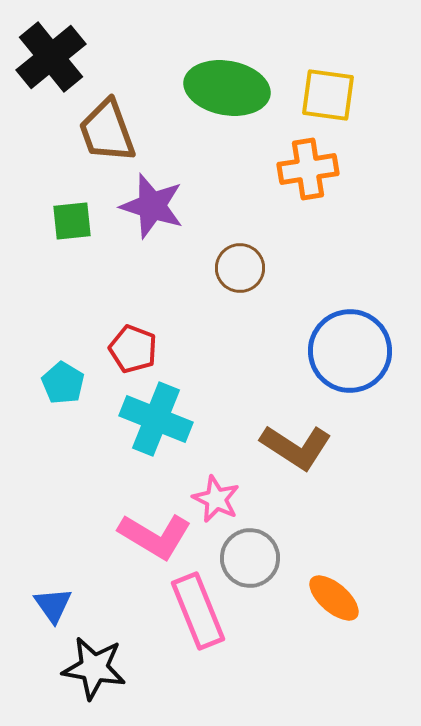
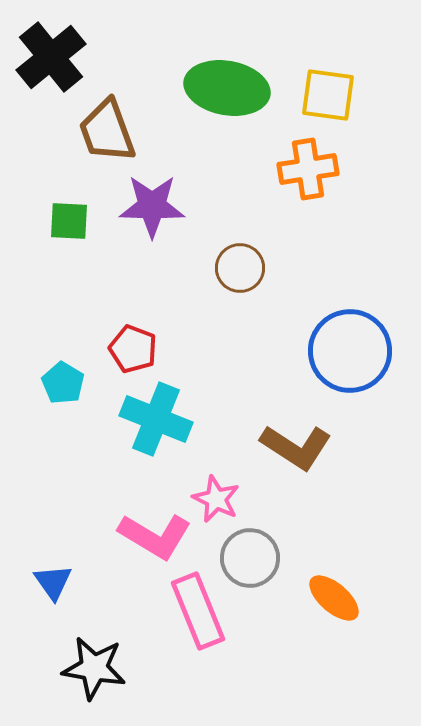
purple star: rotated 16 degrees counterclockwise
green square: moved 3 px left; rotated 9 degrees clockwise
blue triangle: moved 23 px up
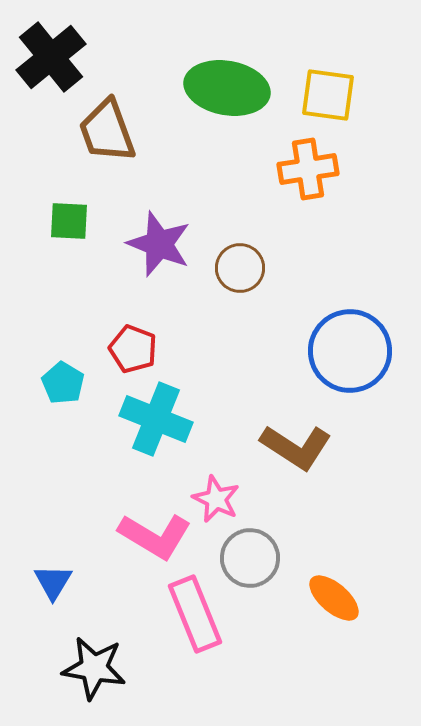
purple star: moved 7 px right, 38 px down; rotated 20 degrees clockwise
blue triangle: rotated 6 degrees clockwise
pink rectangle: moved 3 px left, 3 px down
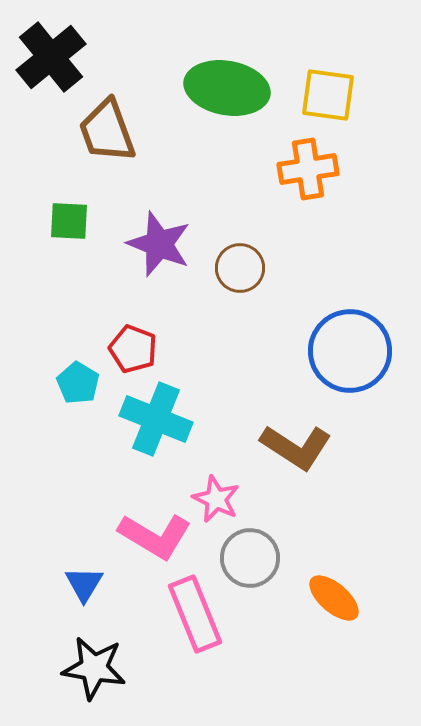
cyan pentagon: moved 15 px right
blue triangle: moved 31 px right, 2 px down
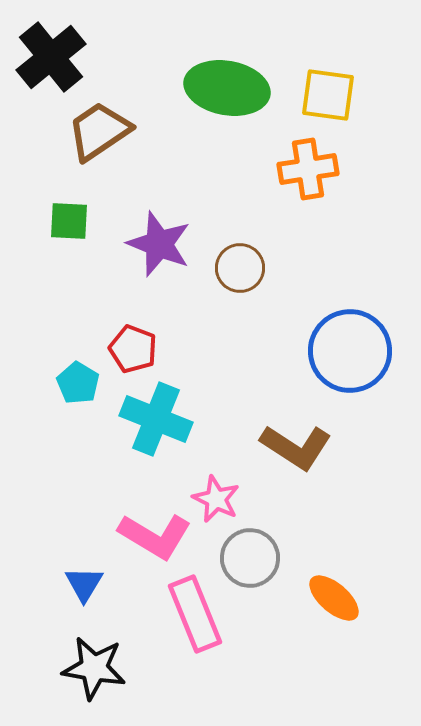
brown trapezoid: moved 8 px left; rotated 76 degrees clockwise
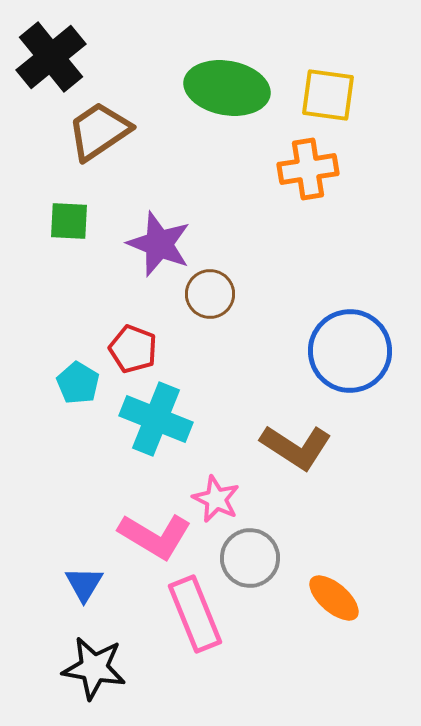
brown circle: moved 30 px left, 26 px down
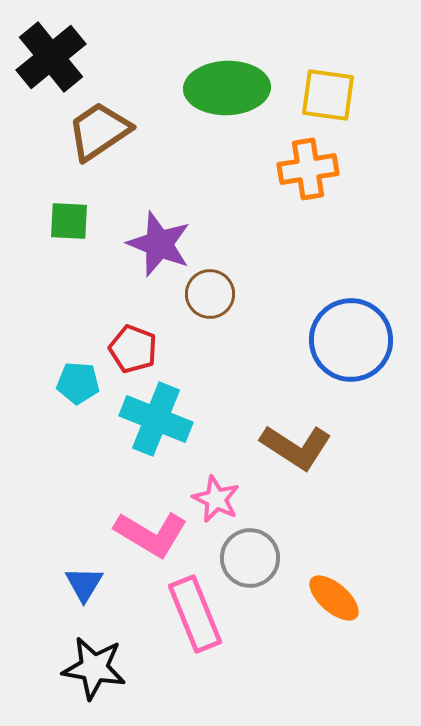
green ellipse: rotated 12 degrees counterclockwise
blue circle: moved 1 px right, 11 px up
cyan pentagon: rotated 27 degrees counterclockwise
pink L-shape: moved 4 px left, 2 px up
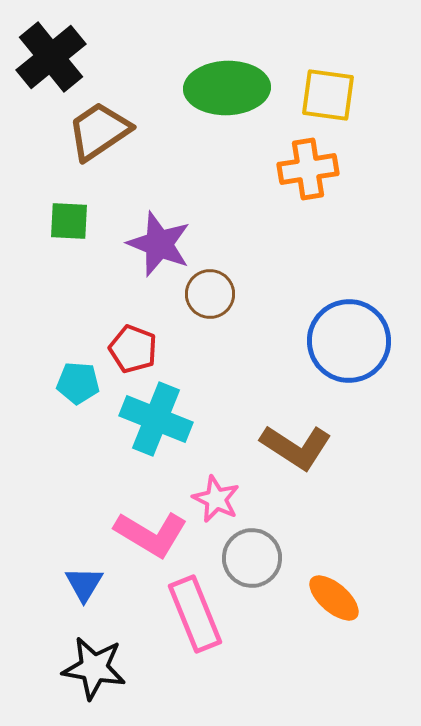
blue circle: moved 2 px left, 1 px down
gray circle: moved 2 px right
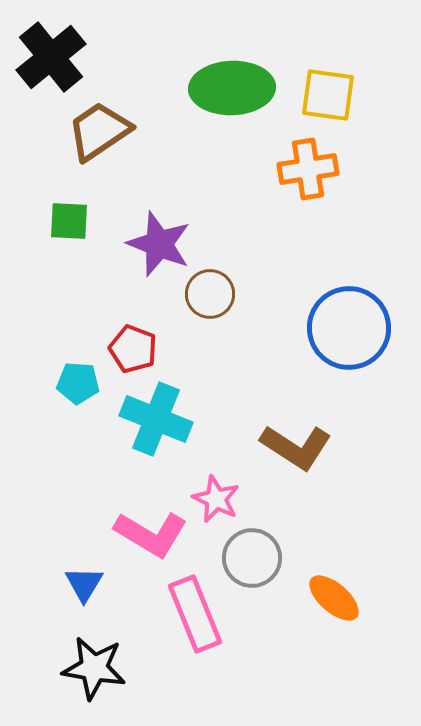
green ellipse: moved 5 px right
blue circle: moved 13 px up
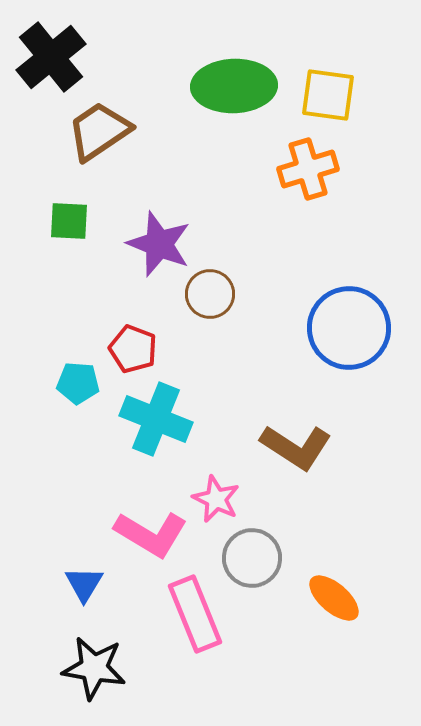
green ellipse: moved 2 px right, 2 px up
orange cross: rotated 8 degrees counterclockwise
